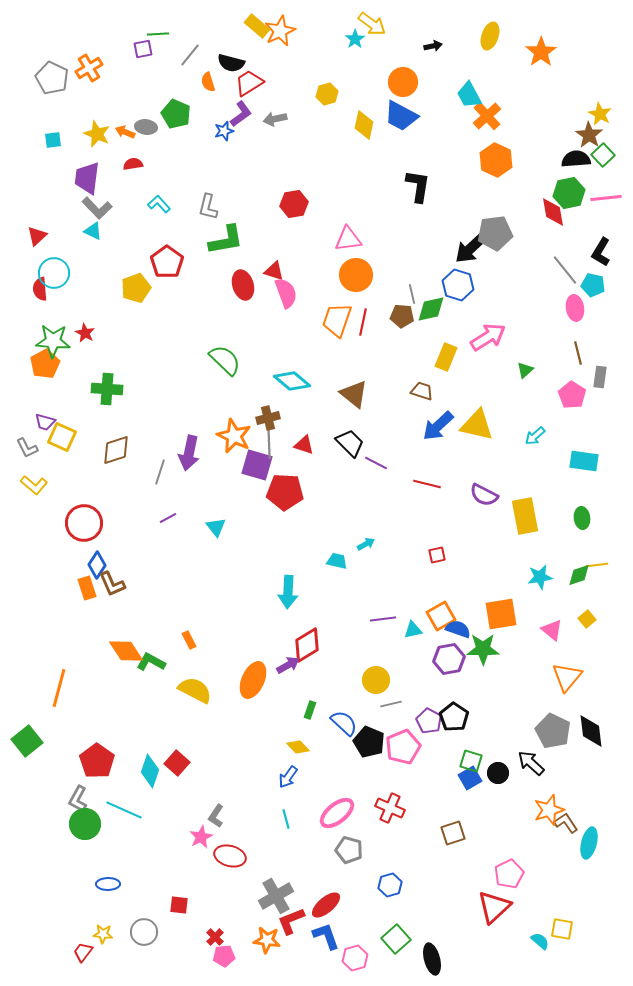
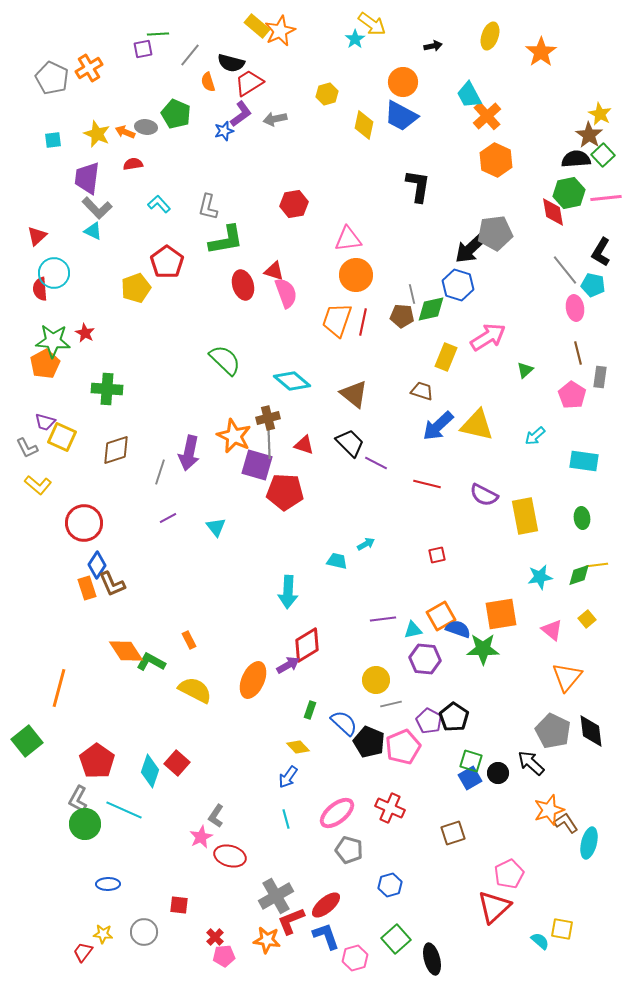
yellow L-shape at (34, 485): moved 4 px right
purple hexagon at (449, 659): moved 24 px left; rotated 16 degrees clockwise
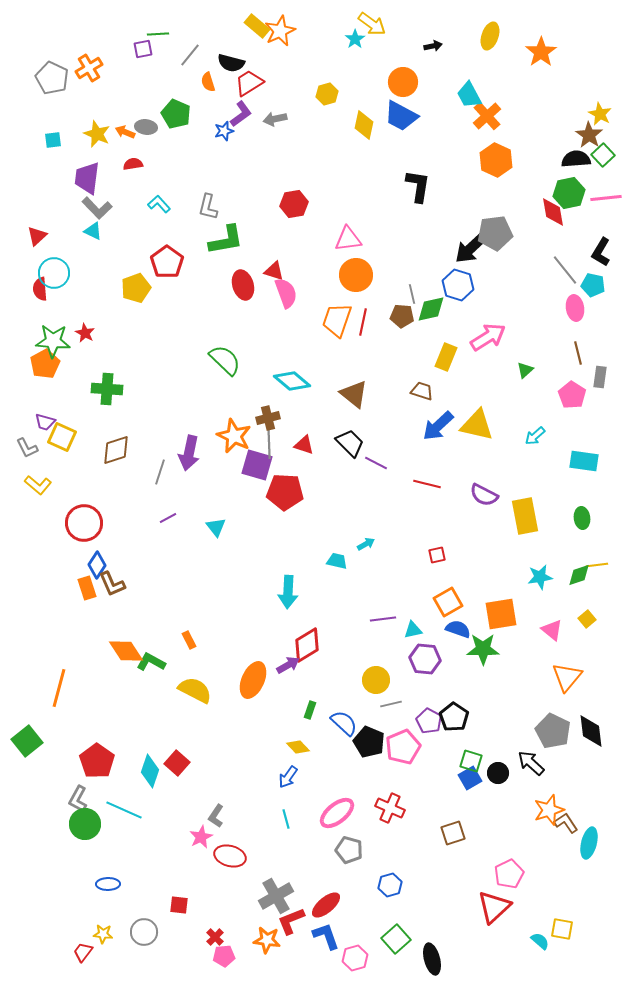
orange square at (441, 616): moved 7 px right, 14 px up
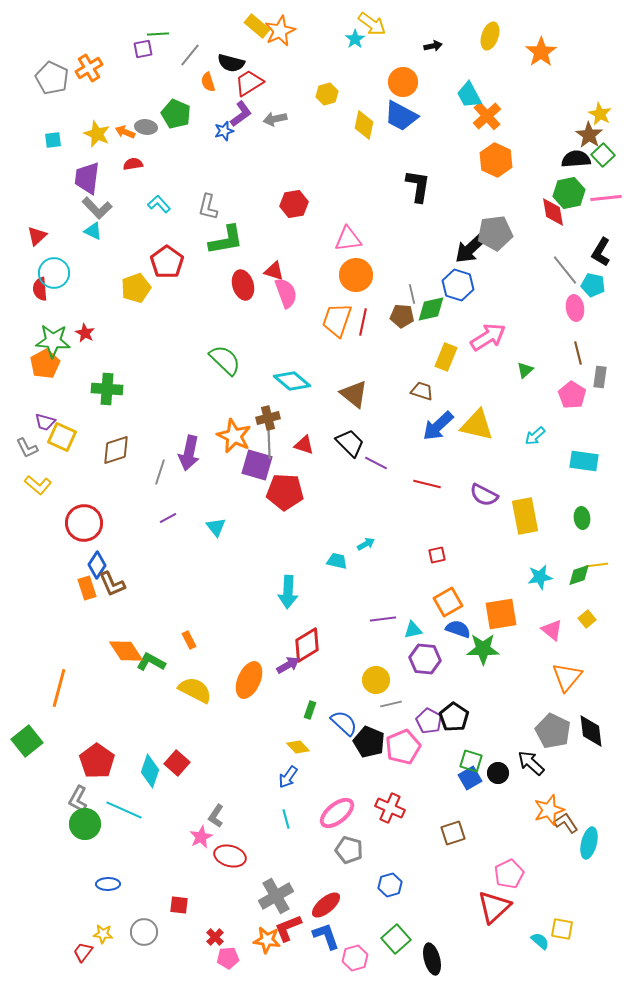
orange ellipse at (253, 680): moved 4 px left
red L-shape at (291, 921): moved 3 px left, 7 px down
pink pentagon at (224, 956): moved 4 px right, 2 px down
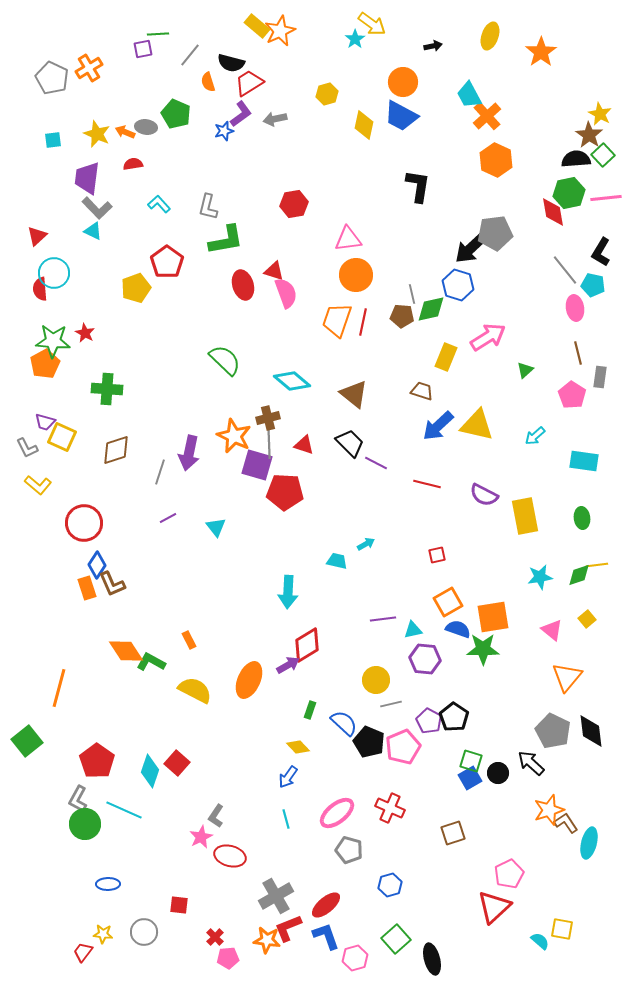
orange square at (501, 614): moved 8 px left, 3 px down
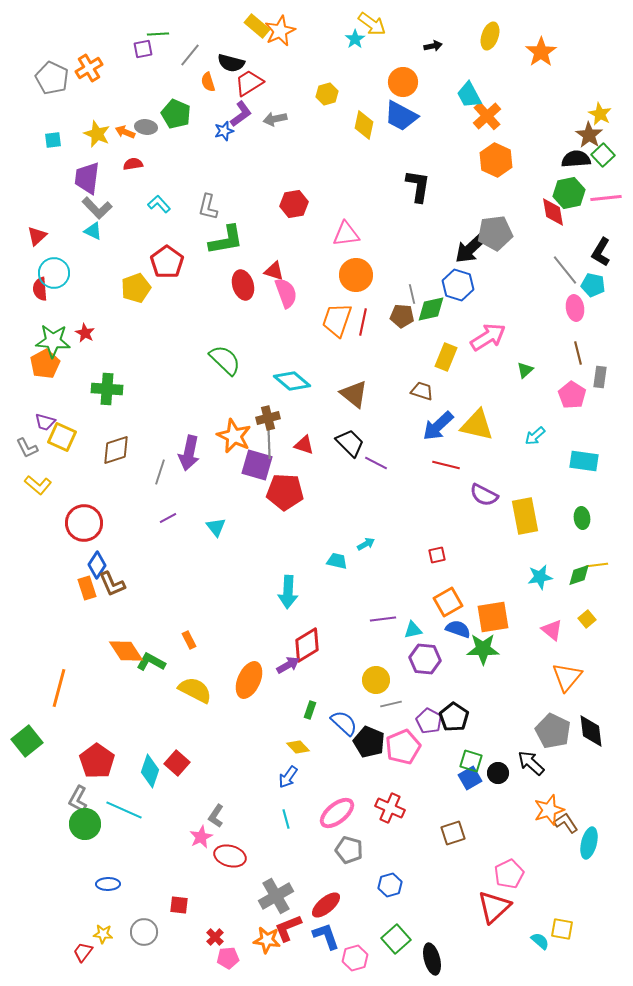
pink triangle at (348, 239): moved 2 px left, 5 px up
red line at (427, 484): moved 19 px right, 19 px up
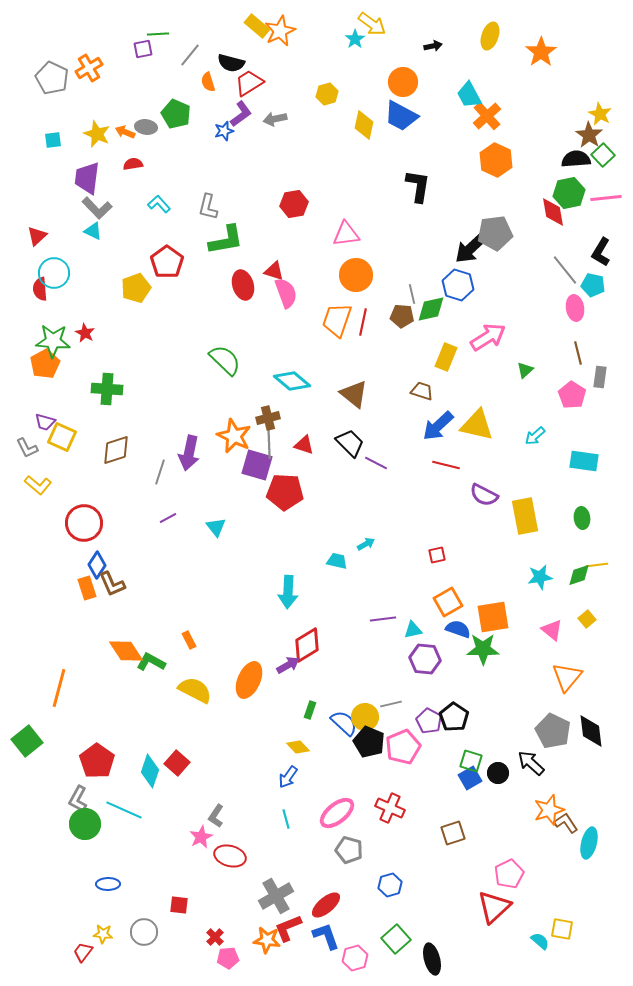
yellow circle at (376, 680): moved 11 px left, 37 px down
